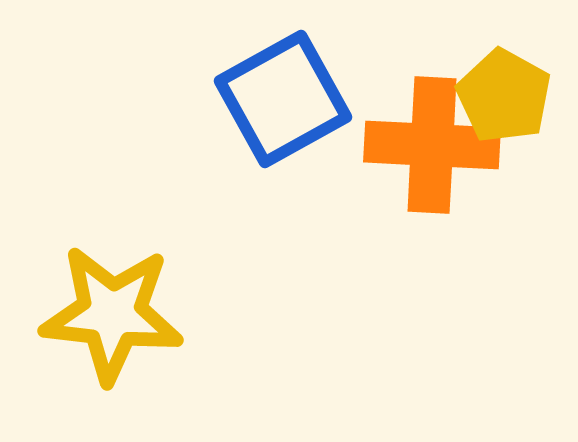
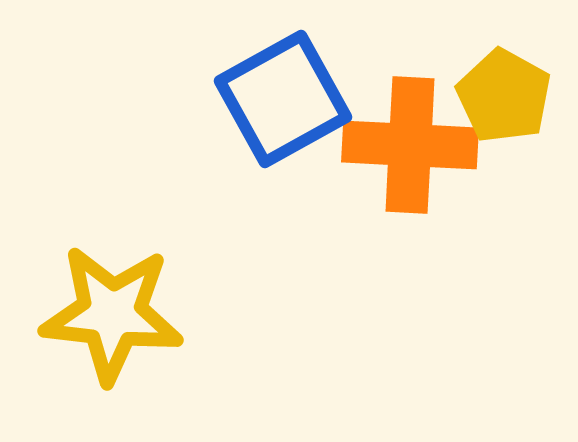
orange cross: moved 22 px left
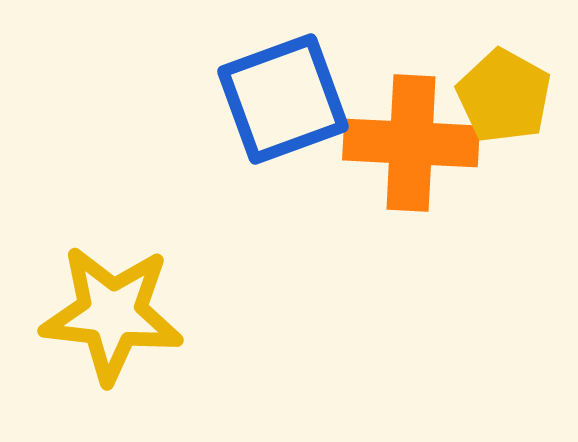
blue square: rotated 9 degrees clockwise
orange cross: moved 1 px right, 2 px up
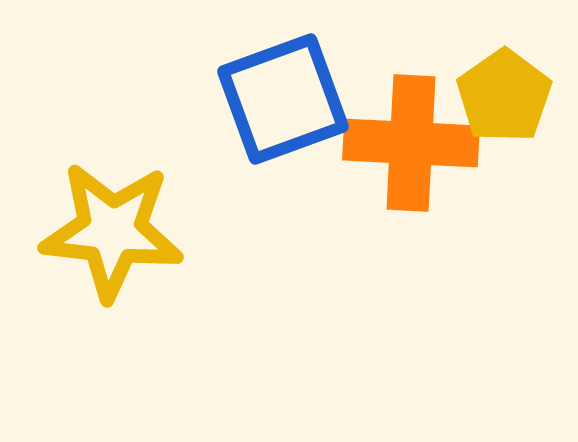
yellow pentagon: rotated 8 degrees clockwise
yellow star: moved 83 px up
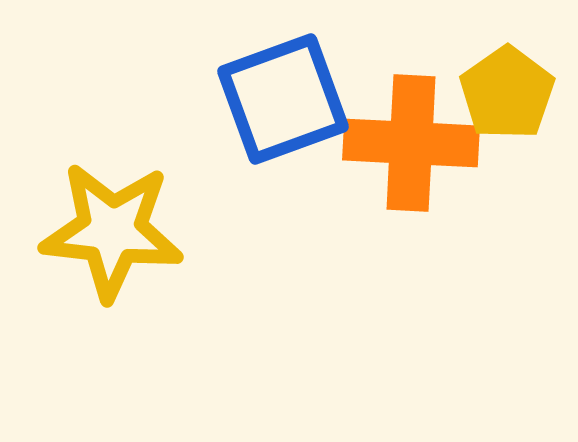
yellow pentagon: moved 3 px right, 3 px up
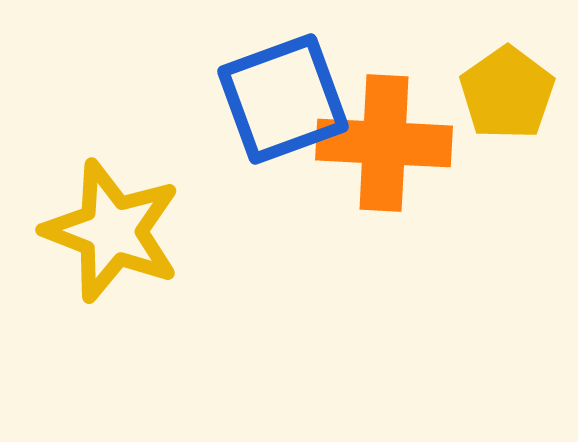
orange cross: moved 27 px left
yellow star: rotated 15 degrees clockwise
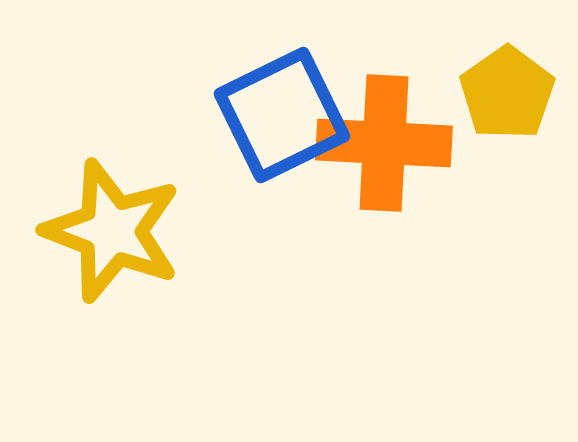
blue square: moved 1 px left, 16 px down; rotated 6 degrees counterclockwise
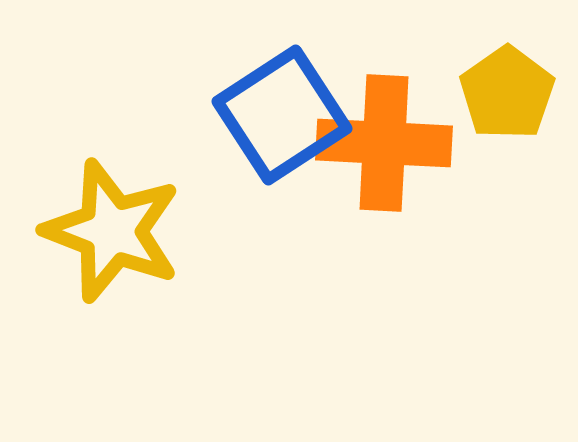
blue square: rotated 7 degrees counterclockwise
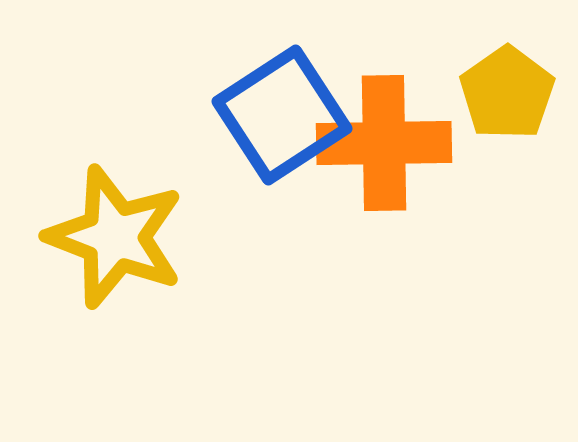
orange cross: rotated 4 degrees counterclockwise
yellow star: moved 3 px right, 6 px down
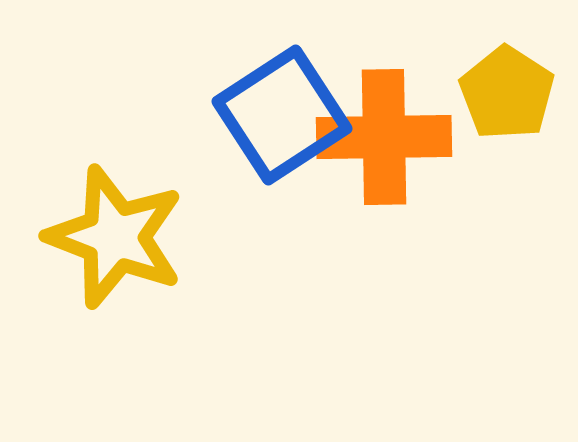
yellow pentagon: rotated 4 degrees counterclockwise
orange cross: moved 6 px up
